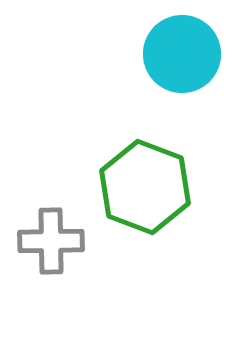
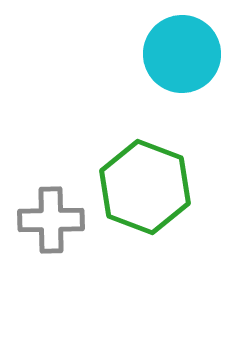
gray cross: moved 21 px up
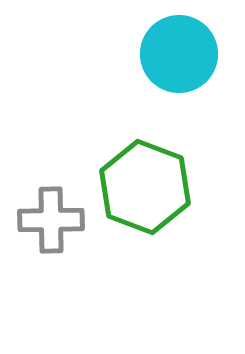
cyan circle: moved 3 px left
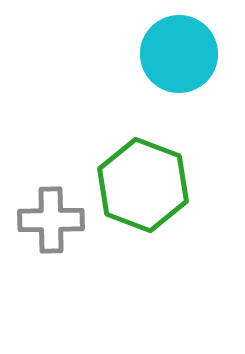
green hexagon: moved 2 px left, 2 px up
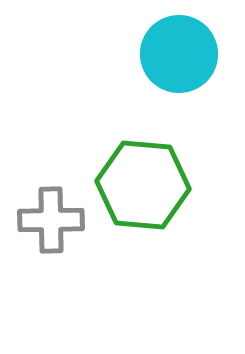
green hexagon: rotated 16 degrees counterclockwise
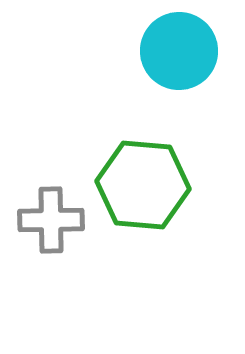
cyan circle: moved 3 px up
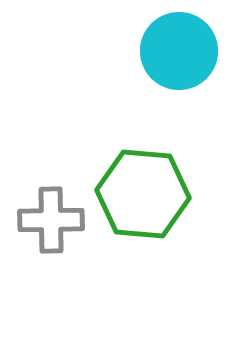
green hexagon: moved 9 px down
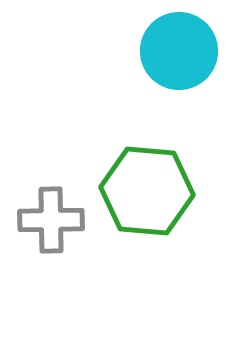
green hexagon: moved 4 px right, 3 px up
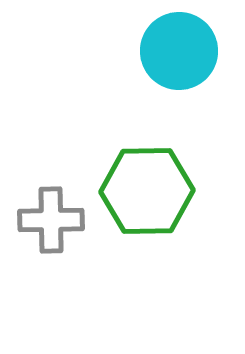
green hexagon: rotated 6 degrees counterclockwise
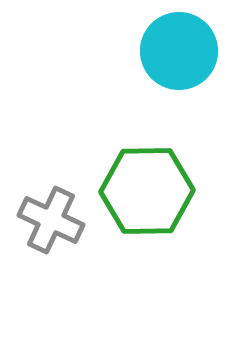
gray cross: rotated 26 degrees clockwise
